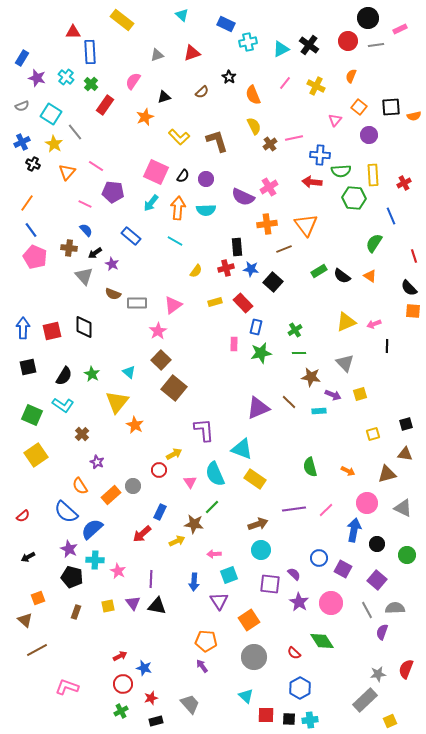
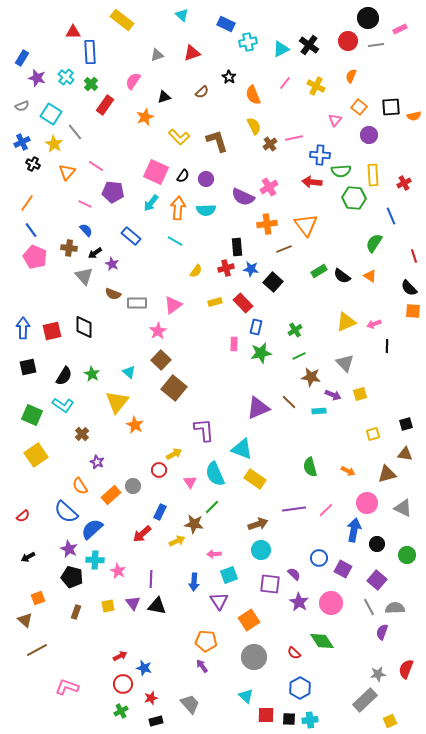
green line at (299, 353): moved 3 px down; rotated 24 degrees counterclockwise
gray line at (367, 610): moved 2 px right, 3 px up
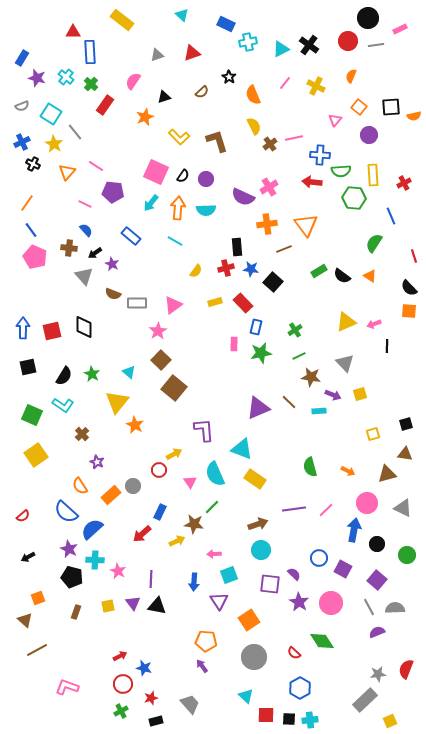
orange square at (413, 311): moved 4 px left
purple semicircle at (382, 632): moved 5 px left; rotated 49 degrees clockwise
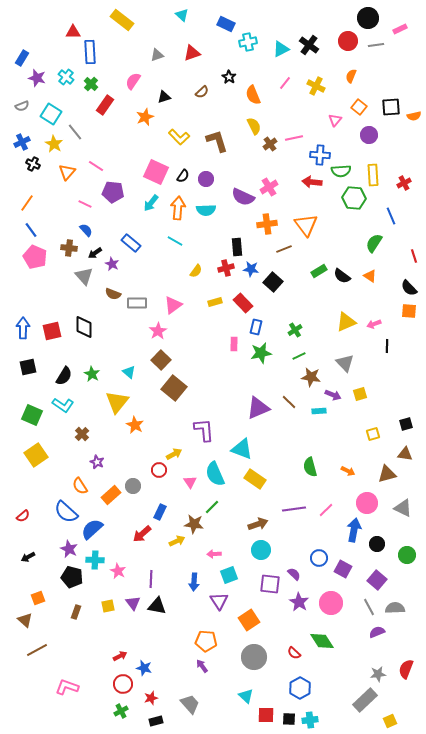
blue rectangle at (131, 236): moved 7 px down
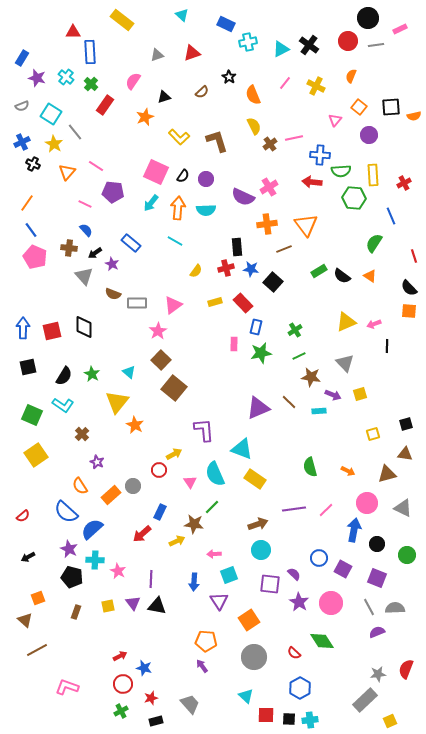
purple square at (377, 580): moved 2 px up; rotated 18 degrees counterclockwise
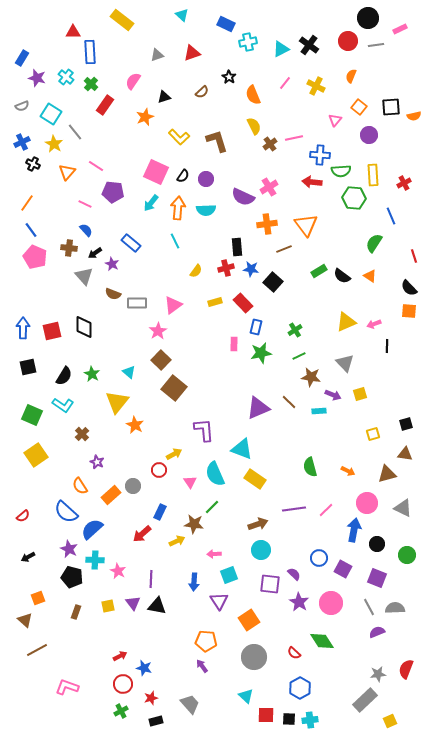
cyan line at (175, 241): rotated 35 degrees clockwise
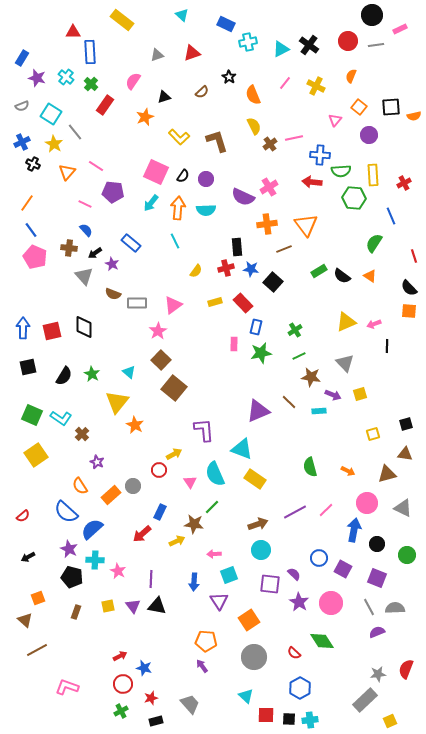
black circle at (368, 18): moved 4 px right, 3 px up
cyan L-shape at (63, 405): moved 2 px left, 13 px down
purple triangle at (258, 408): moved 3 px down
purple line at (294, 509): moved 1 px right, 3 px down; rotated 20 degrees counterclockwise
purple triangle at (133, 603): moved 3 px down
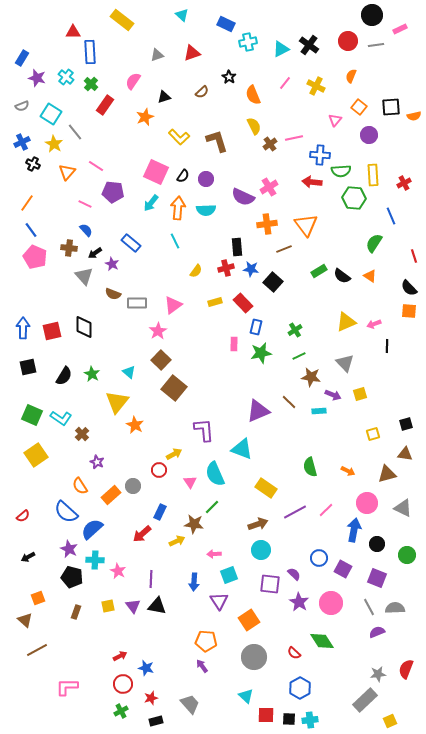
yellow rectangle at (255, 479): moved 11 px right, 9 px down
blue star at (144, 668): moved 2 px right
pink L-shape at (67, 687): rotated 20 degrees counterclockwise
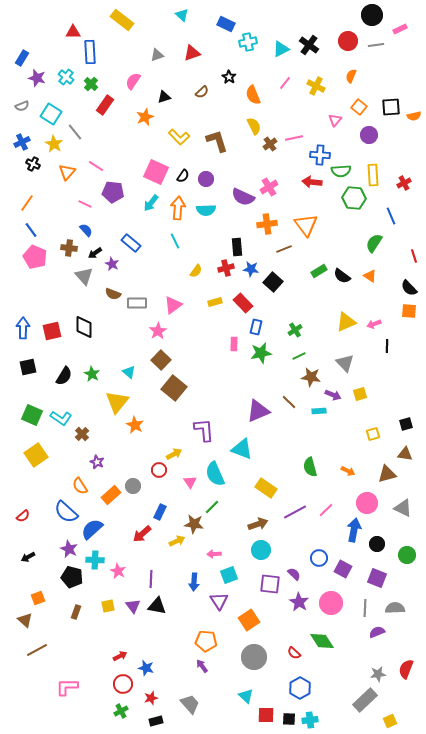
gray line at (369, 607): moved 4 px left, 1 px down; rotated 30 degrees clockwise
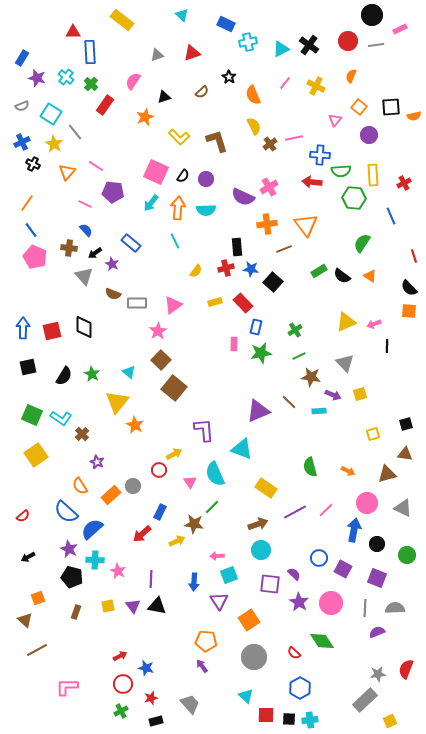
green semicircle at (374, 243): moved 12 px left
pink arrow at (214, 554): moved 3 px right, 2 px down
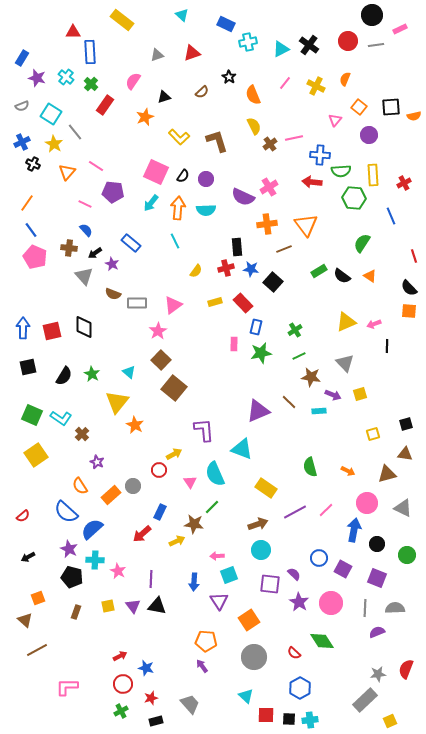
orange semicircle at (351, 76): moved 6 px left, 3 px down
